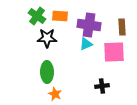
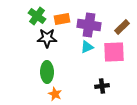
orange rectangle: moved 2 px right, 3 px down; rotated 14 degrees counterclockwise
brown rectangle: rotated 49 degrees clockwise
cyan triangle: moved 1 px right, 3 px down
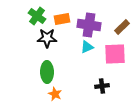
pink square: moved 1 px right, 2 px down
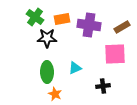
green cross: moved 2 px left, 1 px down
brown rectangle: rotated 14 degrees clockwise
cyan triangle: moved 12 px left, 21 px down
black cross: moved 1 px right
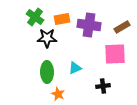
orange star: moved 3 px right
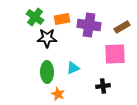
cyan triangle: moved 2 px left
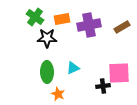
purple cross: rotated 20 degrees counterclockwise
pink square: moved 4 px right, 19 px down
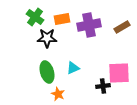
green ellipse: rotated 15 degrees counterclockwise
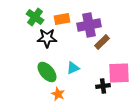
brown rectangle: moved 20 px left, 15 px down; rotated 14 degrees counterclockwise
green ellipse: rotated 25 degrees counterclockwise
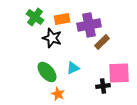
black star: moved 5 px right; rotated 18 degrees clockwise
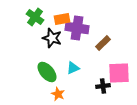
purple cross: moved 12 px left, 3 px down; rotated 20 degrees clockwise
brown rectangle: moved 1 px right, 1 px down
